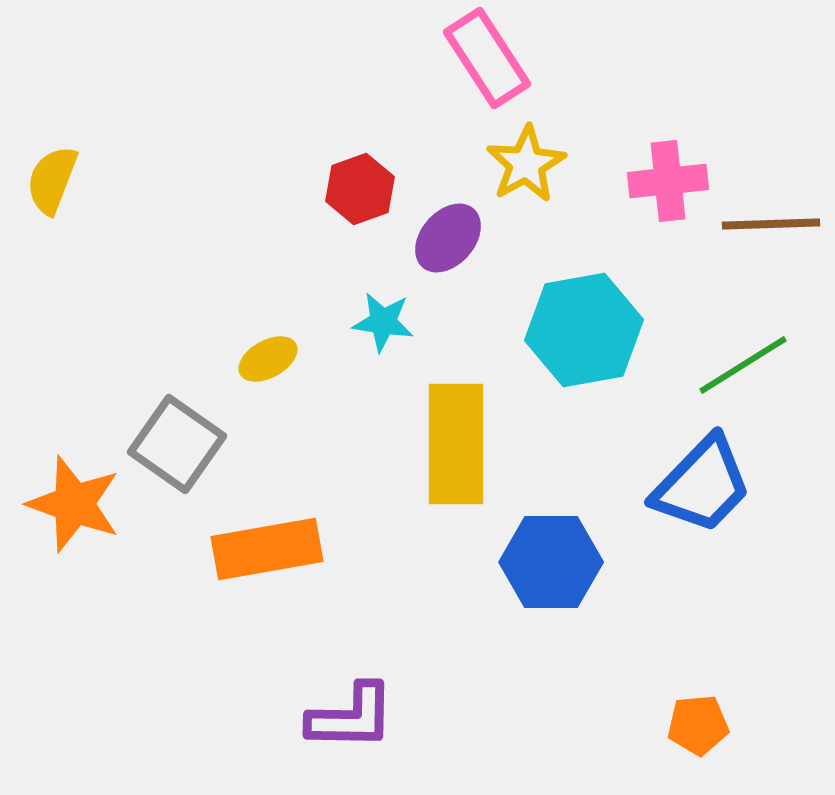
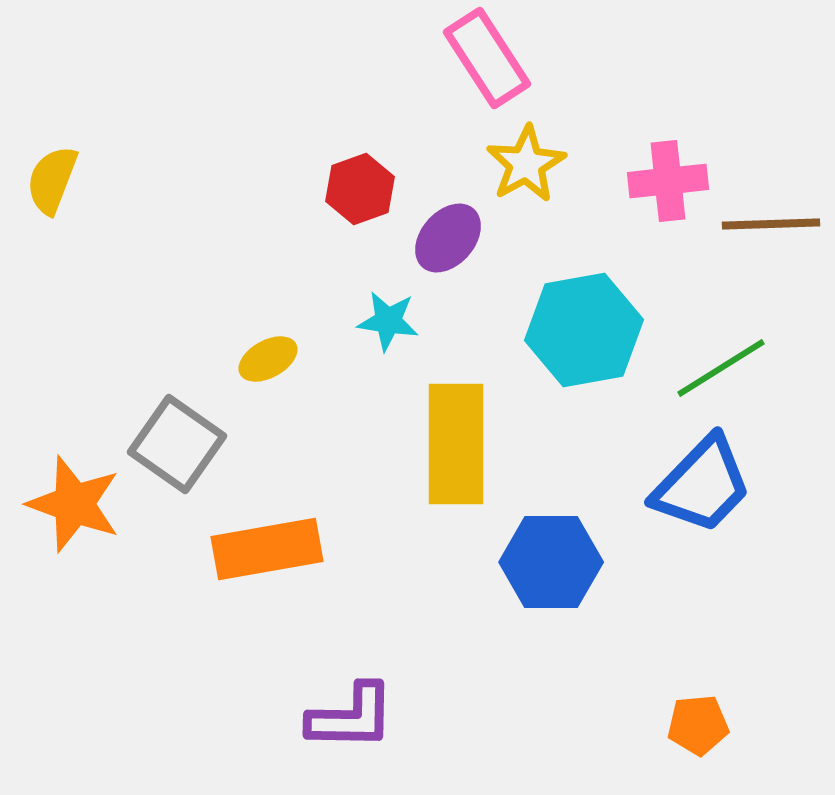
cyan star: moved 5 px right, 1 px up
green line: moved 22 px left, 3 px down
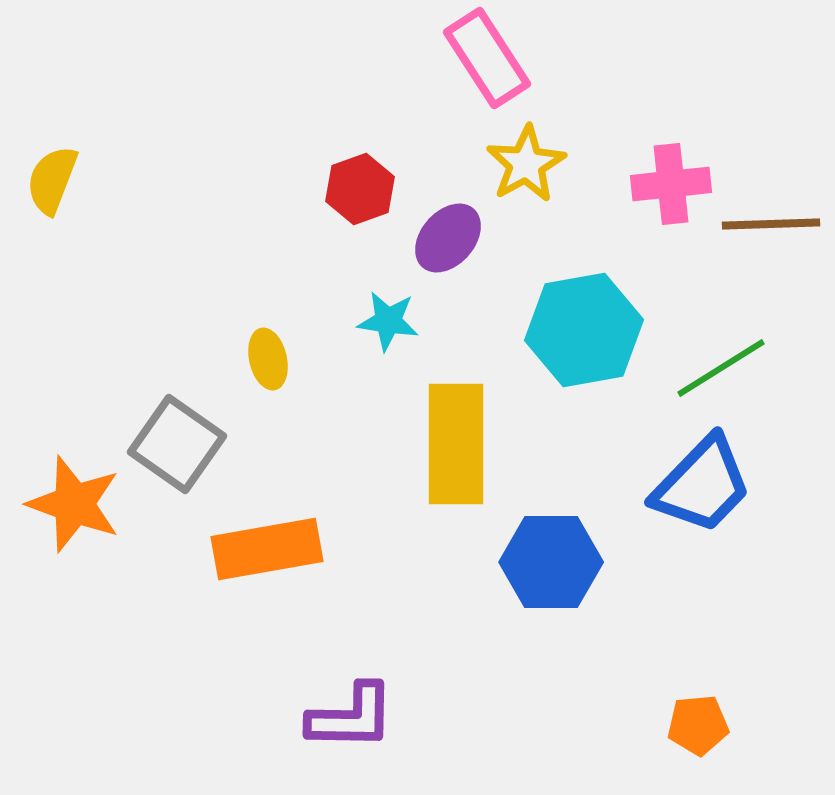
pink cross: moved 3 px right, 3 px down
yellow ellipse: rotated 74 degrees counterclockwise
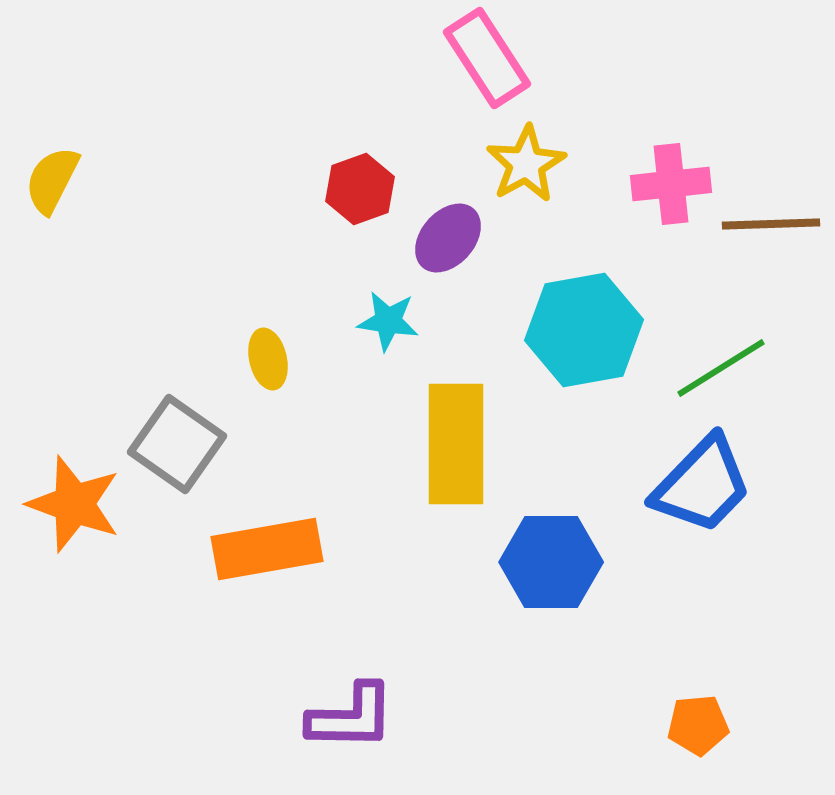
yellow semicircle: rotated 6 degrees clockwise
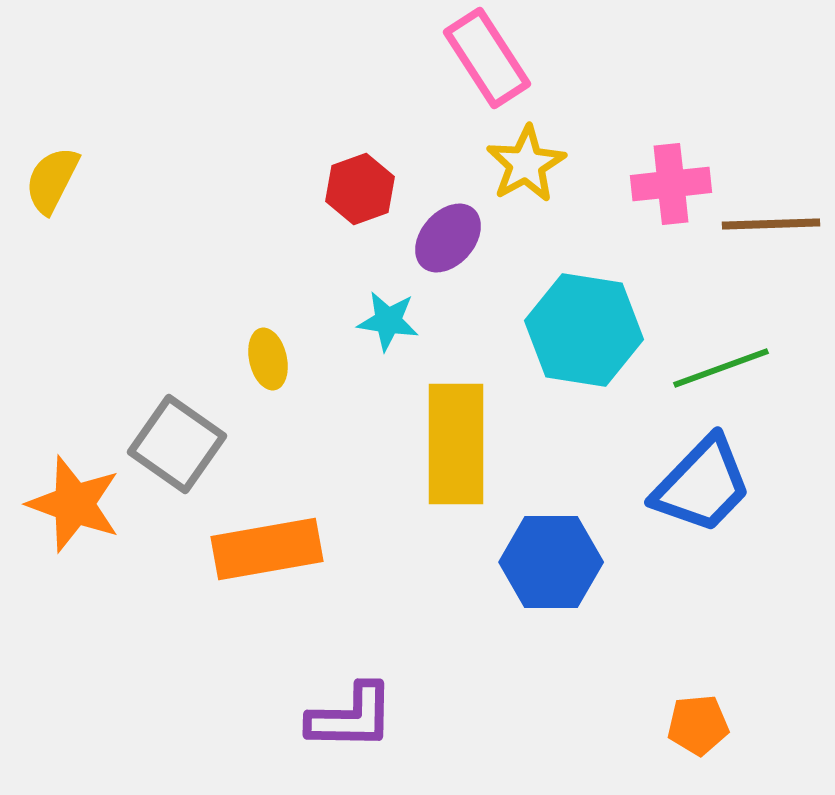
cyan hexagon: rotated 19 degrees clockwise
green line: rotated 12 degrees clockwise
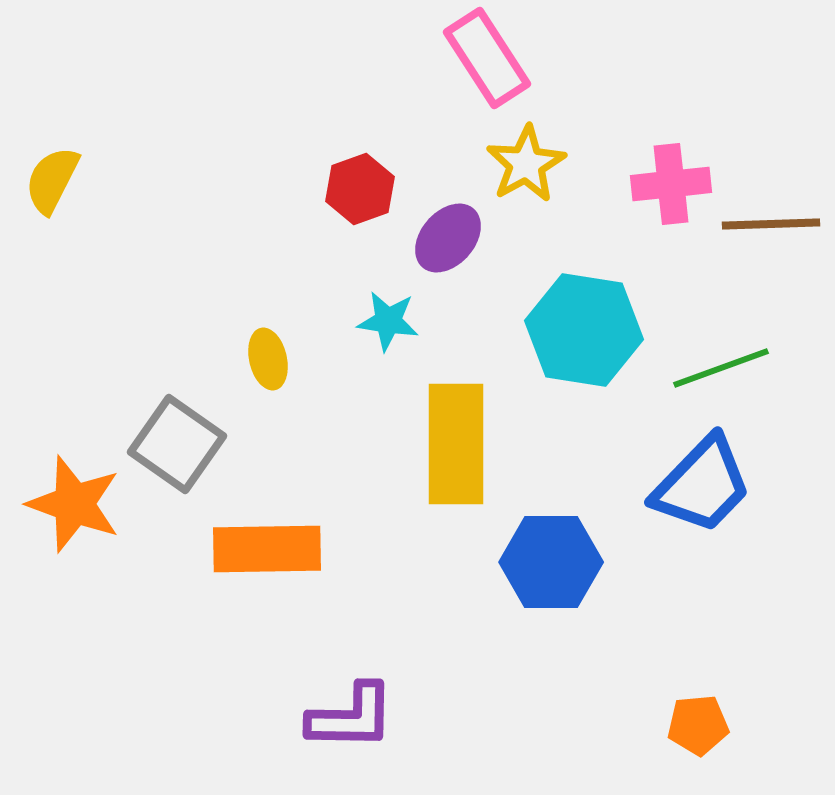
orange rectangle: rotated 9 degrees clockwise
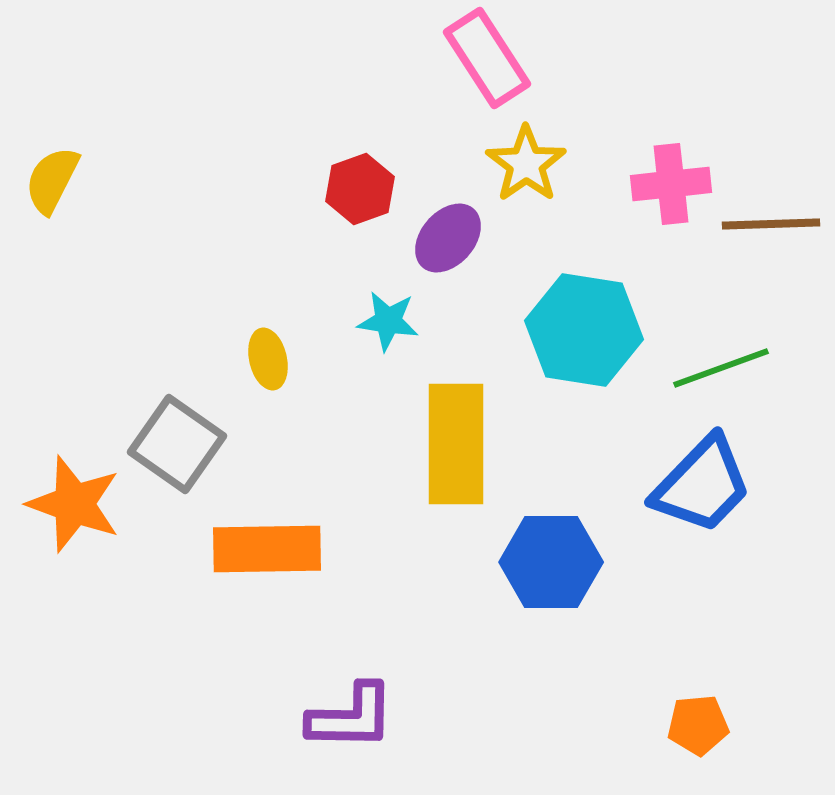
yellow star: rotated 6 degrees counterclockwise
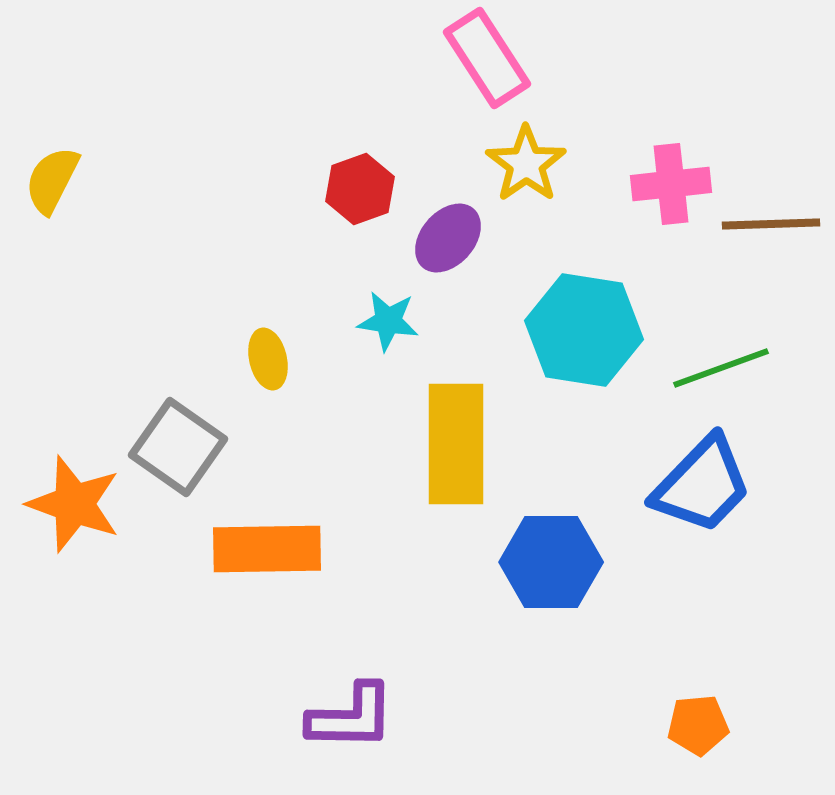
gray square: moved 1 px right, 3 px down
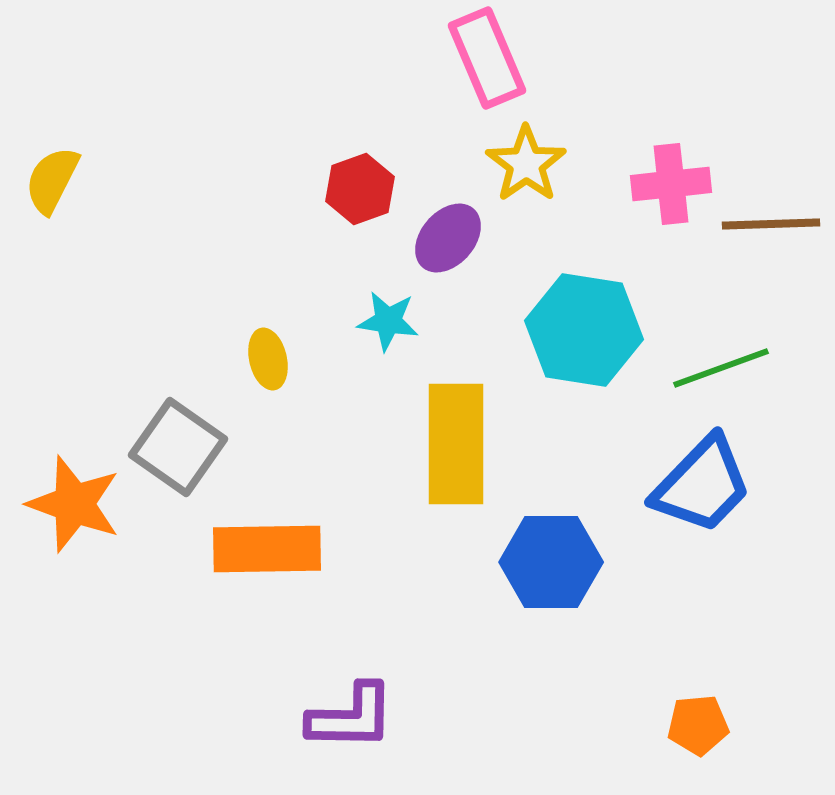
pink rectangle: rotated 10 degrees clockwise
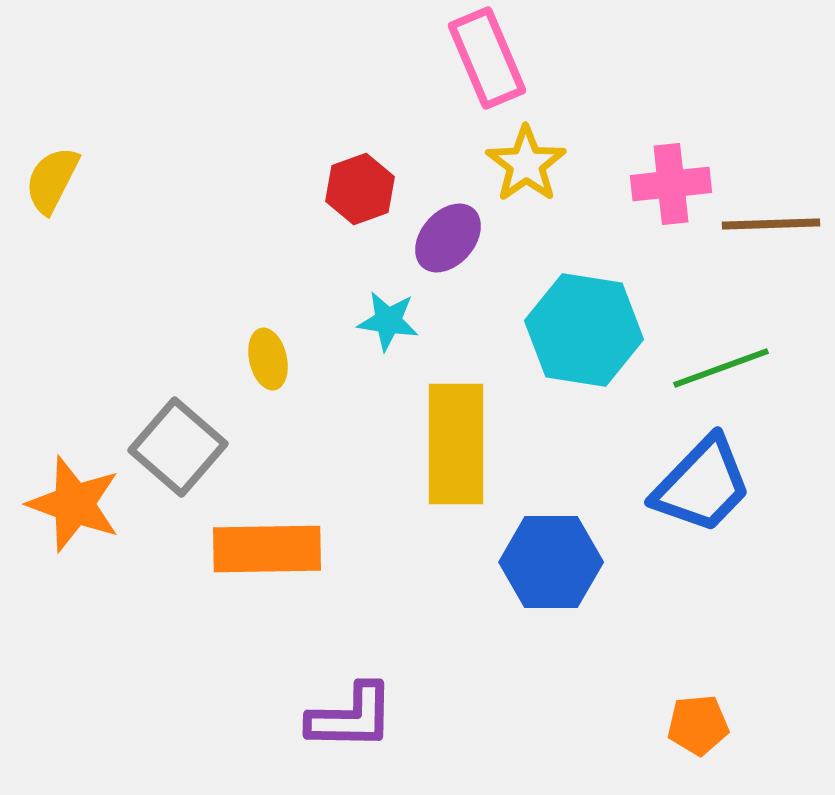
gray square: rotated 6 degrees clockwise
